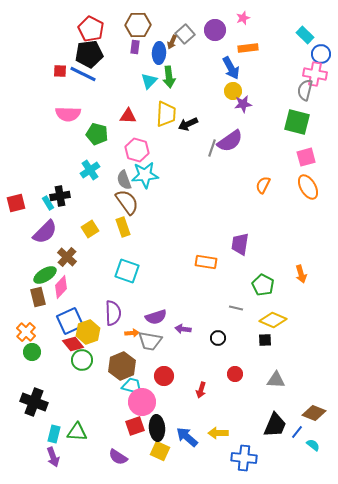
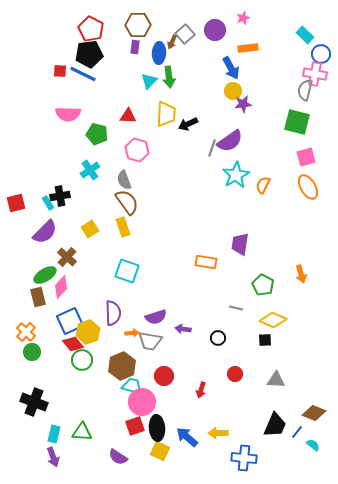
cyan star at (145, 175): moved 91 px right; rotated 24 degrees counterclockwise
green triangle at (77, 432): moved 5 px right
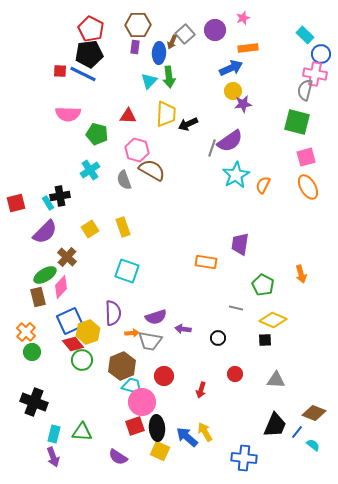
blue arrow at (231, 68): rotated 85 degrees counterclockwise
brown semicircle at (127, 202): moved 25 px right, 32 px up; rotated 24 degrees counterclockwise
yellow arrow at (218, 433): moved 13 px left, 1 px up; rotated 60 degrees clockwise
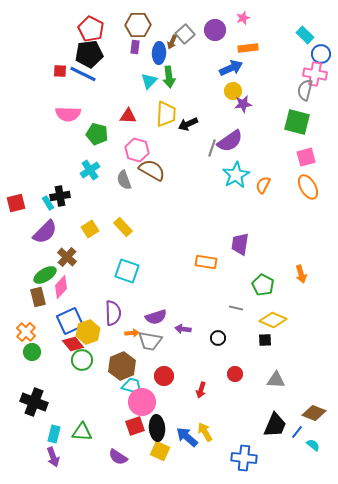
yellow rectangle at (123, 227): rotated 24 degrees counterclockwise
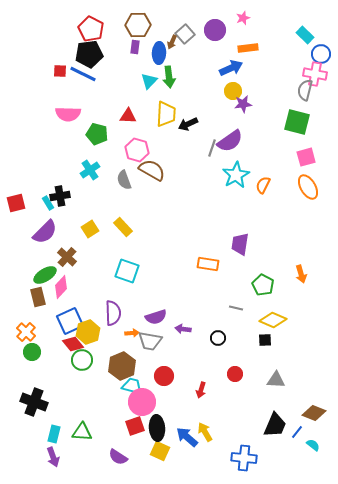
orange rectangle at (206, 262): moved 2 px right, 2 px down
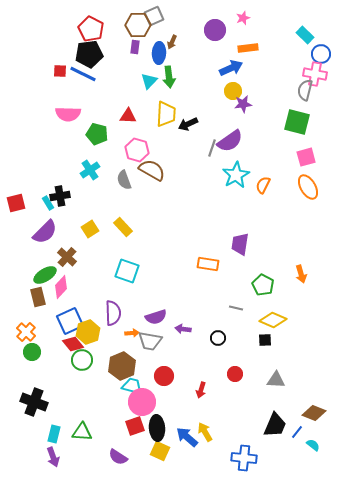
gray square at (185, 34): moved 31 px left, 18 px up; rotated 18 degrees clockwise
